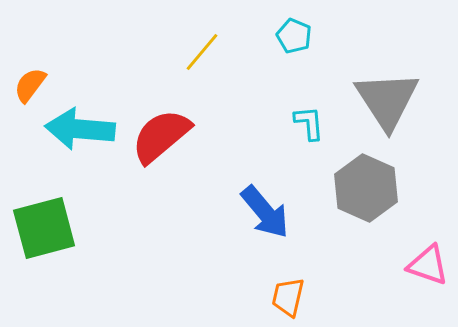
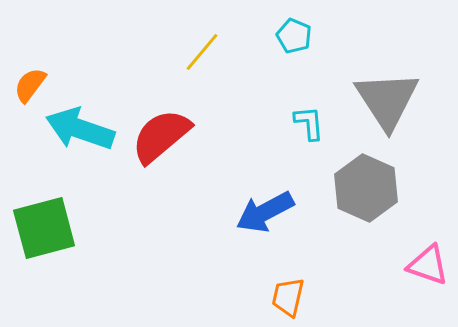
cyan arrow: rotated 14 degrees clockwise
blue arrow: rotated 102 degrees clockwise
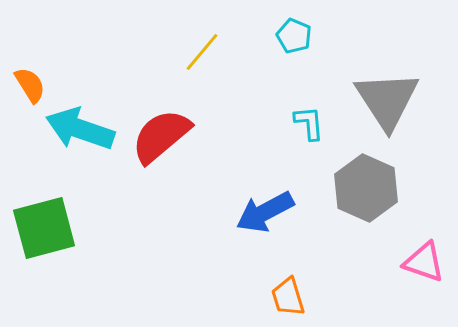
orange semicircle: rotated 111 degrees clockwise
pink triangle: moved 4 px left, 3 px up
orange trapezoid: rotated 30 degrees counterclockwise
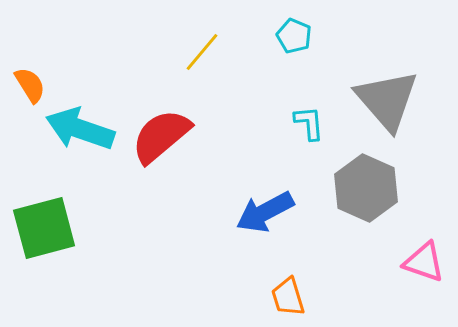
gray triangle: rotated 8 degrees counterclockwise
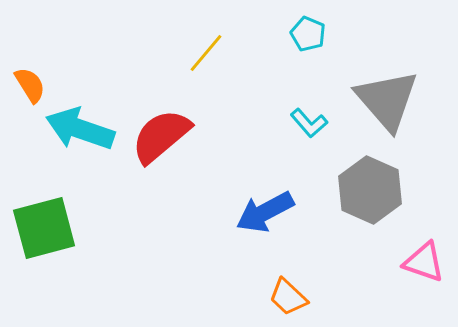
cyan pentagon: moved 14 px right, 2 px up
yellow line: moved 4 px right, 1 px down
cyan L-shape: rotated 144 degrees clockwise
gray hexagon: moved 4 px right, 2 px down
orange trapezoid: rotated 30 degrees counterclockwise
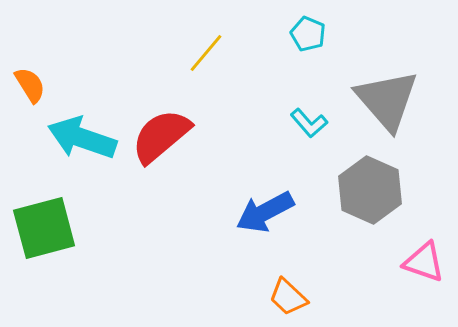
cyan arrow: moved 2 px right, 9 px down
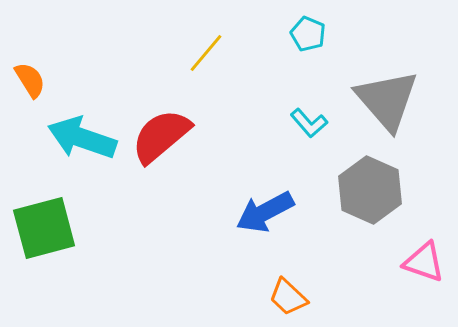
orange semicircle: moved 5 px up
